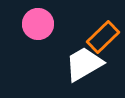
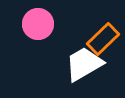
orange rectangle: moved 2 px down
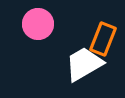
orange rectangle: rotated 24 degrees counterclockwise
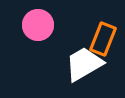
pink circle: moved 1 px down
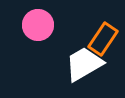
orange rectangle: rotated 12 degrees clockwise
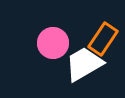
pink circle: moved 15 px right, 18 px down
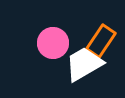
orange rectangle: moved 2 px left, 2 px down
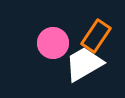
orange rectangle: moved 5 px left, 5 px up
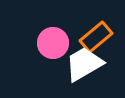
orange rectangle: moved 1 px down; rotated 16 degrees clockwise
